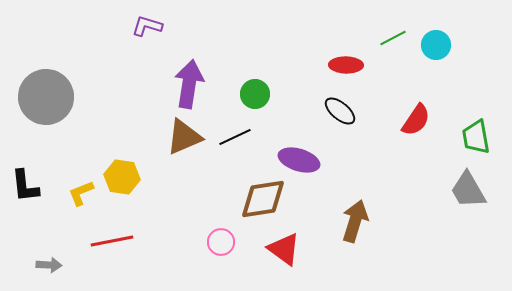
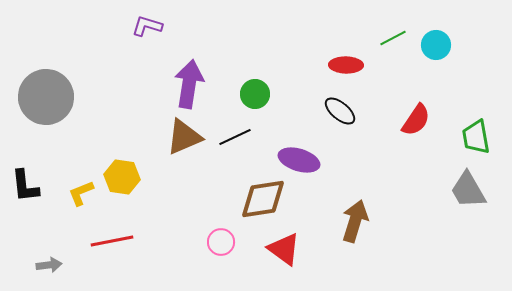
gray arrow: rotated 10 degrees counterclockwise
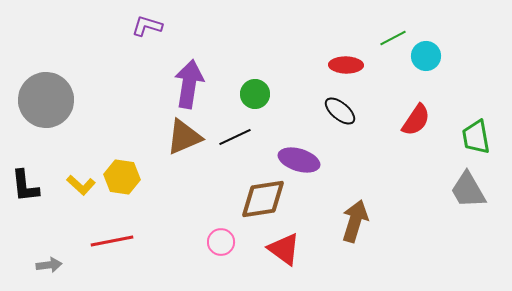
cyan circle: moved 10 px left, 11 px down
gray circle: moved 3 px down
yellow L-shape: moved 8 px up; rotated 116 degrees counterclockwise
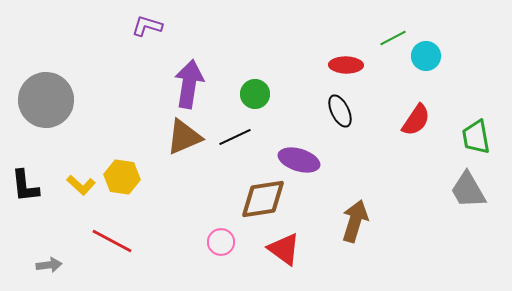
black ellipse: rotated 24 degrees clockwise
red line: rotated 39 degrees clockwise
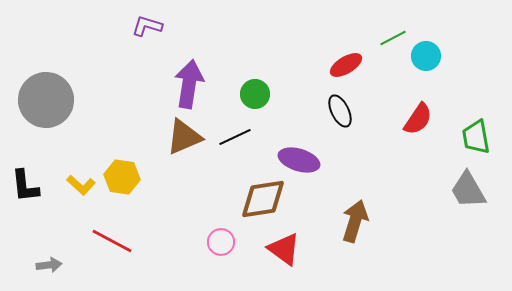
red ellipse: rotated 32 degrees counterclockwise
red semicircle: moved 2 px right, 1 px up
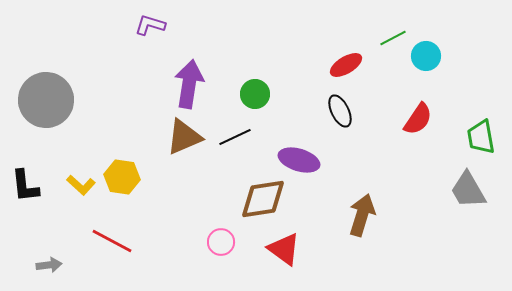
purple L-shape: moved 3 px right, 1 px up
green trapezoid: moved 5 px right
brown arrow: moved 7 px right, 6 px up
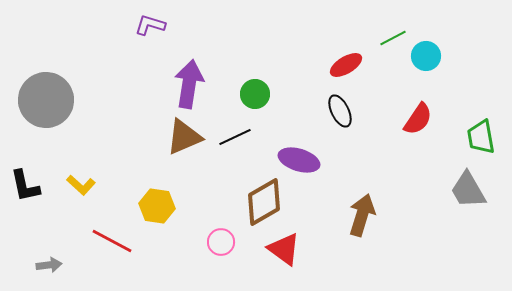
yellow hexagon: moved 35 px right, 29 px down
black L-shape: rotated 6 degrees counterclockwise
brown diamond: moved 1 px right, 3 px down; rotated 21 degrees counterclockwise
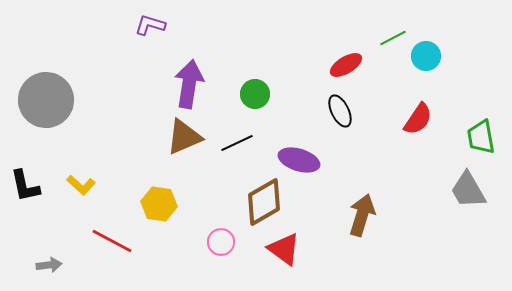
black line: moved 2 px right, 6 px down
yellow hexagon: moved 2 px right, 2 px up
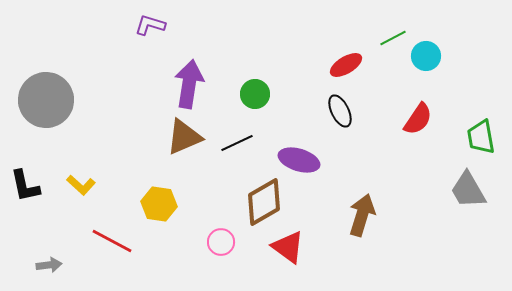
red triangle: moved 4 px right, 2 px up
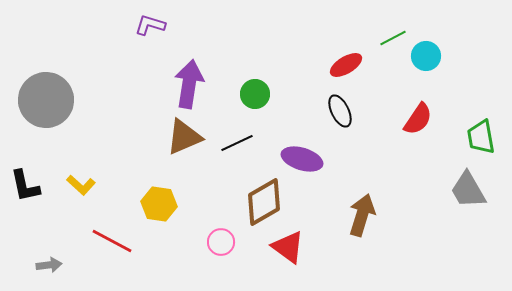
purple ellipse: moved 3 px right, 1 px up
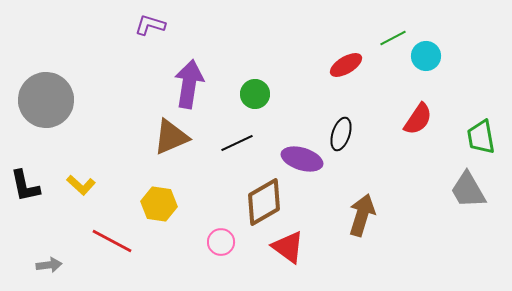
black ellipse: moved 1 px right, 23 px down; rotated 44 degrees clockwise
brown triangle: moved 13 px left
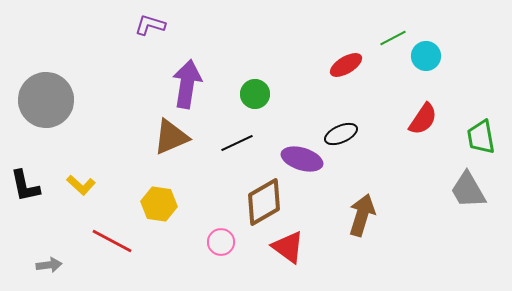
purple arrow: moved 2 px left
red semicircle: moved 5 px right
black ellipse: rotated 48 degrees clockwise
